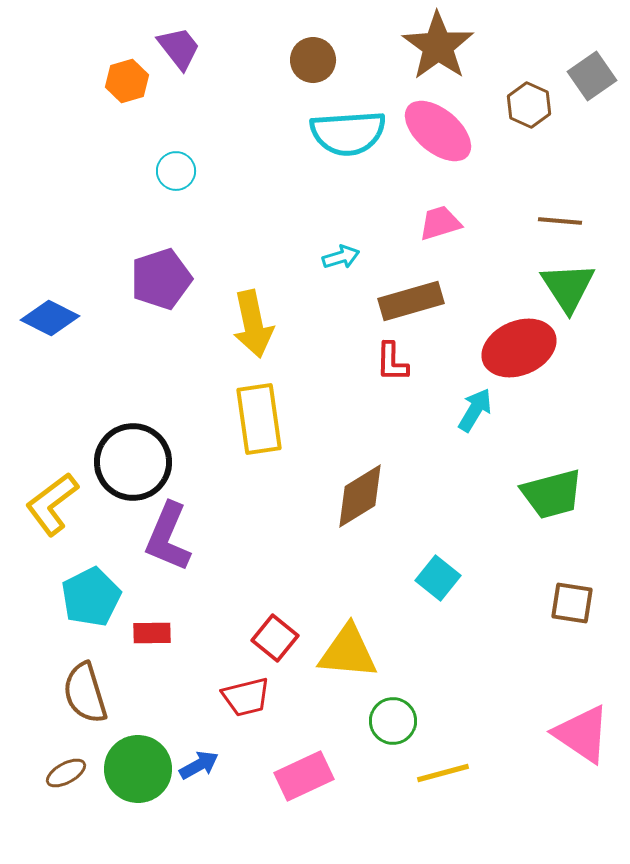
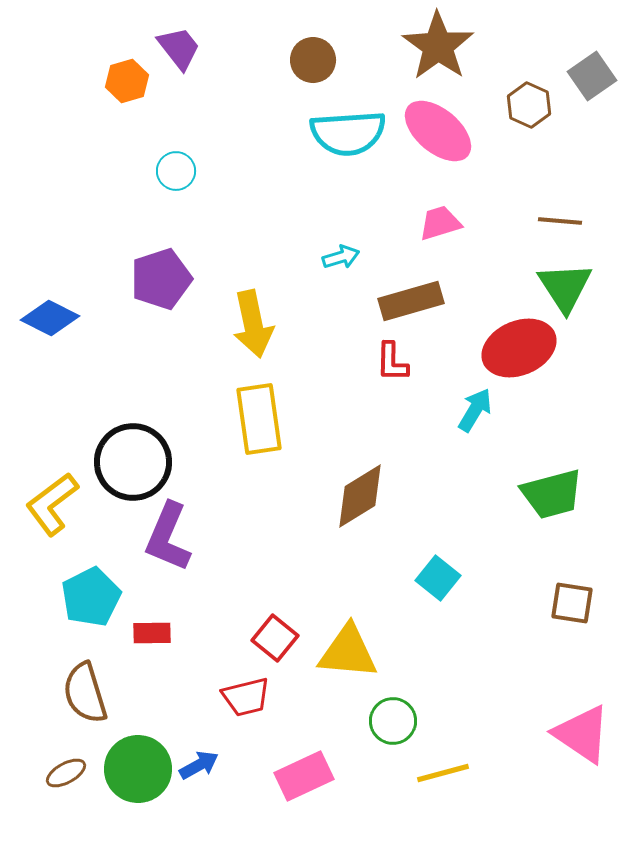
green triangle at (568, 287): moved 3 px left
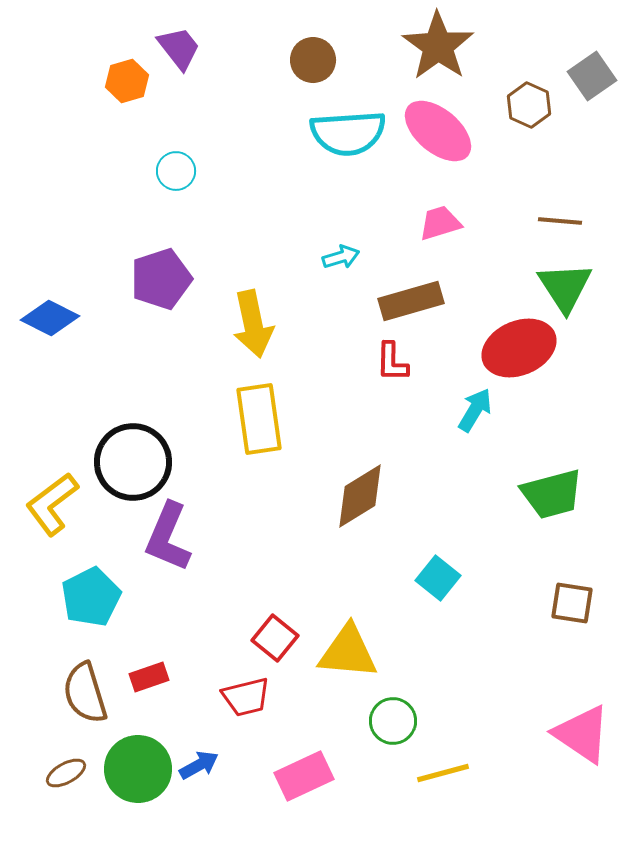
red rectangle at (152, 633): moved 3 px left, 44 px down; rotated 18 degrees counterclockwise
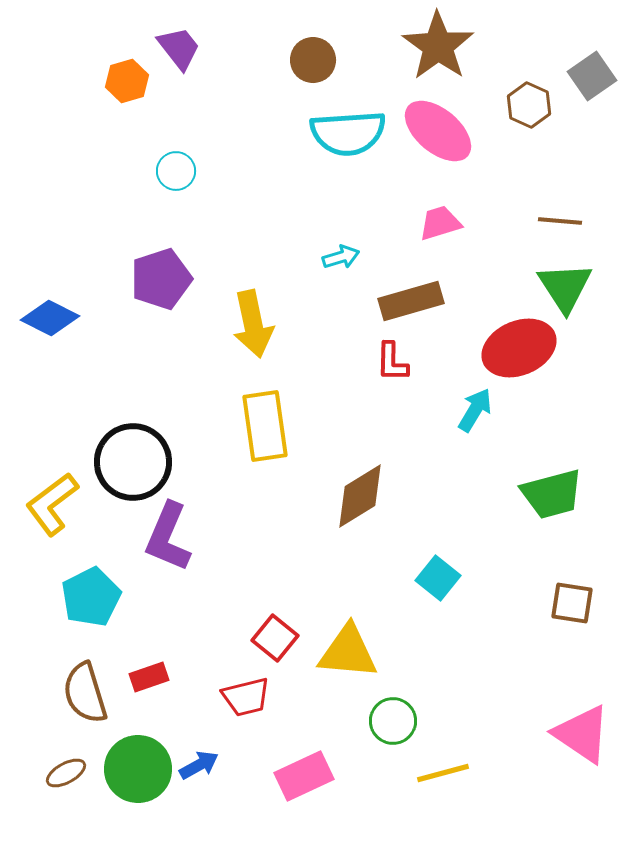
yellow rectangle at (259, 419): moved 6 px right, 7 px down
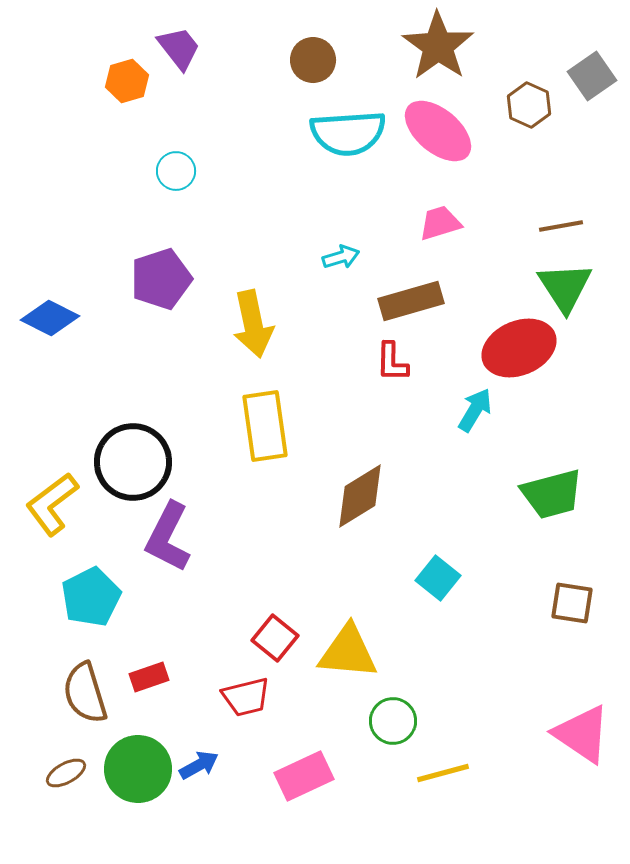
brown line at (560, 221): moved 1 px right, 5 px down; rotated 15 degrees counterclockwise
purple L-shape at (168, 537): rotated 4 degrees clockwise
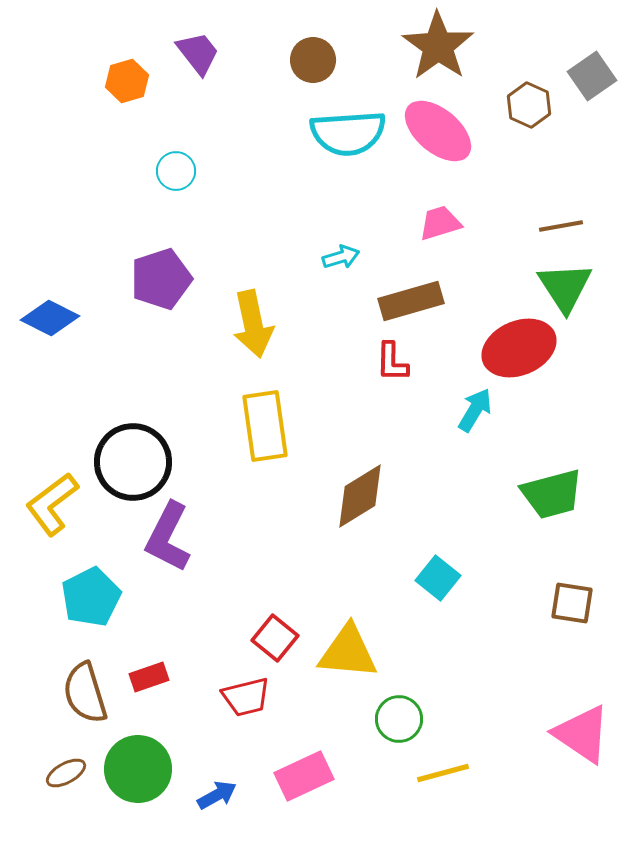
purple trapezoid at (179, 48): moved 19 px right, 5 px down
green circle at (393, 721): moved 6 px right, 2 px up
blue arrow at (199, 765): moved 18 px right, 30 px down
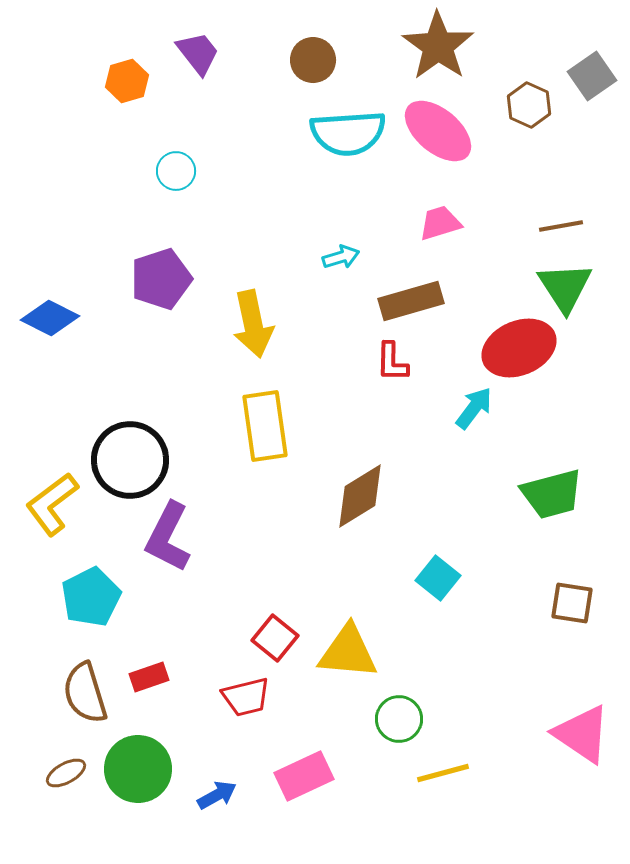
cyan arrow at (475, 410): moved 1 px left, 2 px up; rotated 6 degrees clockwise
black circle at (133, 462): moved 3 px left, 2 px up
